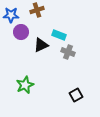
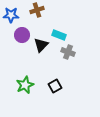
purple circle: moved 1 px right, 3 px down
black triangle: rotated 21 degrees counterclockwise
black square: moved 21 px left, 9 px up
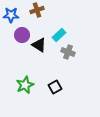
cyan rectangle: rotated 64 degrees counterclockwise
black triangle: moved 2 px left; rotated 42 degrees counterclockwise
black square: moved 1 px down
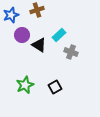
blue star: rotated 21 degrees counterclockwise
gray cross: moved 3 px right
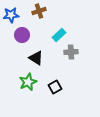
brown cross: moved 2 px right, 1 px down
blue star: rotated 14 degrees clockwise
black triangle: moved 3 px left, 13 px down
gray cross: rotated 24 degrees counterclockwise
green star: moved 3 px right, 3 px up
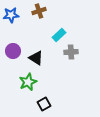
purple circle: moved 9 px left, 16 px down
black square: moved 11 px left, 17 px down
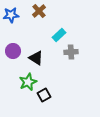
brown cross: rotated 24 degrees counterclockwise
black square: moved 9 px up
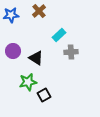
green star: rotated 12 degrees clockwise
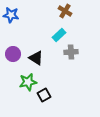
brown cross: moved 26 px right; rotated 16 degrees counterclockwise
blue star: rotated 14 degrees clockwise
purple circle: moved 3 px down
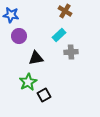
purple circle: moved 6 px right, 18 px up
black triangle: rotated 42 degrees counterclockwise
green star: rotated 18 degrees counterclockwise
